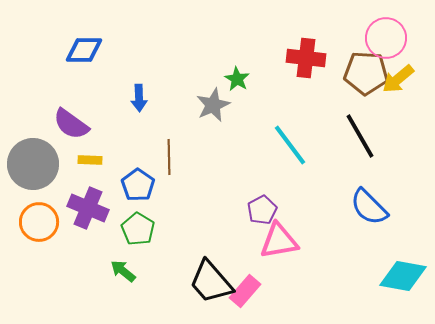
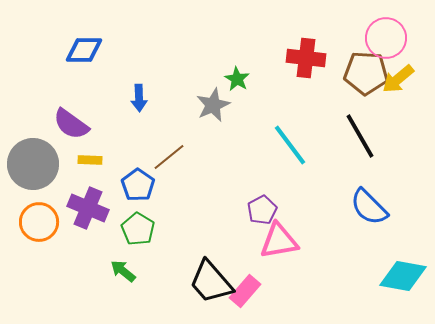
brown line: rotated 52 degrees clockwise
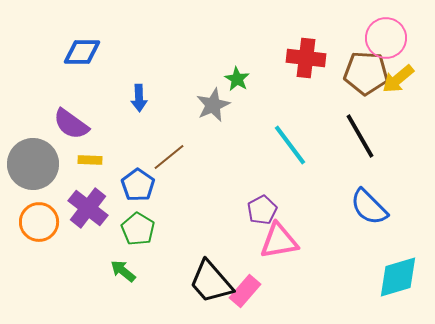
blue diamond: moved 2 px left, 2 px down
purple cross: rotated 15 degrees clockwise
cyan diamond: moved 5 px left, 1 px down; rotated 27 degrees counterclockwise
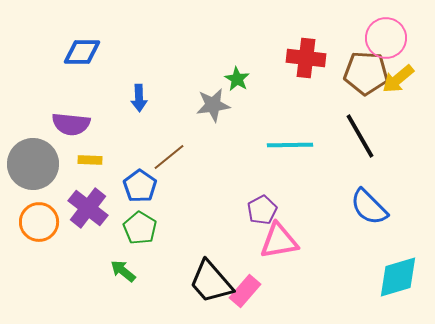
gray star: rotated 16 degrees clockwise
purple semicircle: rotated 30 degrees counterclockwise
cyan line: rotated 54 degrees counterclockwise
blue pentagon: moved 2 px right, 1 px down
green pentagon: moved 2 px right, 1 px up
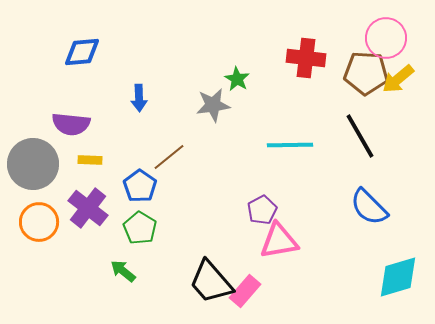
blue diamond: rotated 6 degrees counterclockwise
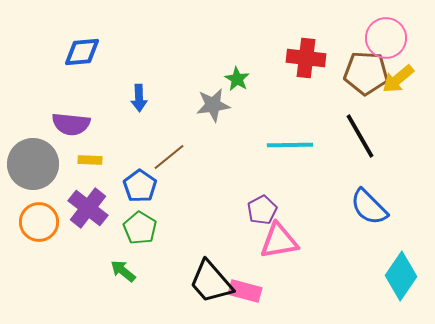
cyan diamond: moved 3 px right, 1 px up; rotated 39 degrees counterclockwise
pink rectangle: rotated 64 degrees clockwise
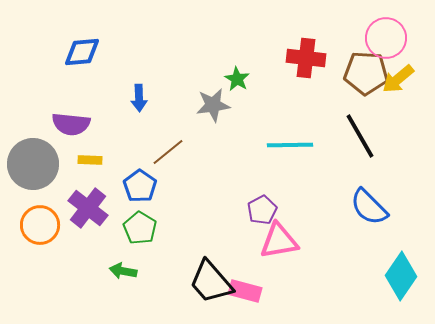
brown line: moved 1 px left, 5 px up
orange circle: moved 1 px right, 3 px down
green arrow: rotated 28 degrees counterclockwise
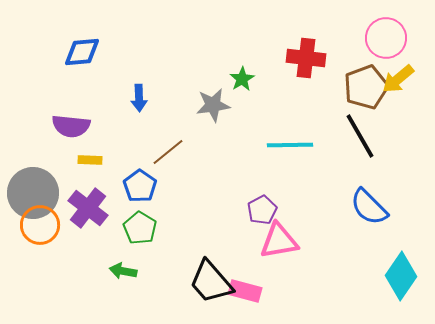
brown pentagon: moved 14 px down; rotated 24 degrees counterclockwise
green star: moved 5 px right; rotated 10 degrees clockwise
purple semicircle: moved 2 px down
gray circle: moved 29 px down
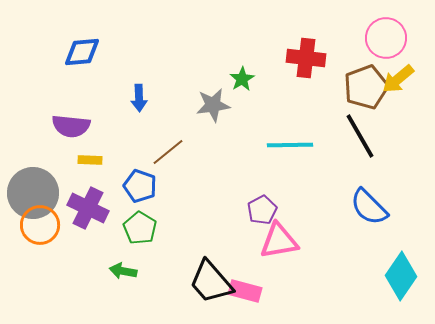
blue pentagon: rotated 16 degrees counterclockwise
purple cross: rotated 12 degrees counterclockwise
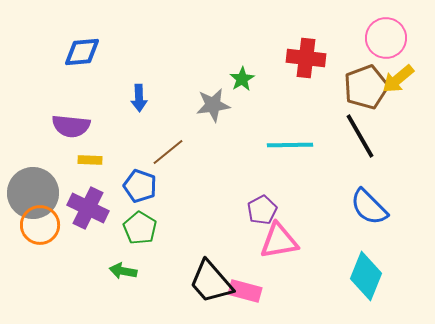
cyan diamond: moved 35 px left; rotated 12 degrees counterclockwise
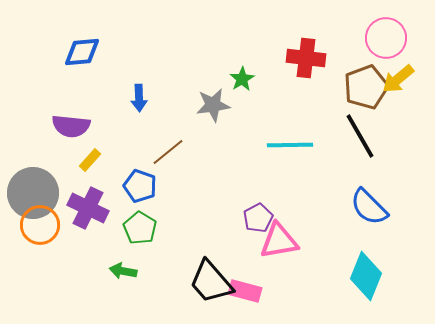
yellow rectangle: rotated 50 degrees counterclockwise
purple pentagon: moved 4 px left, 8 px down
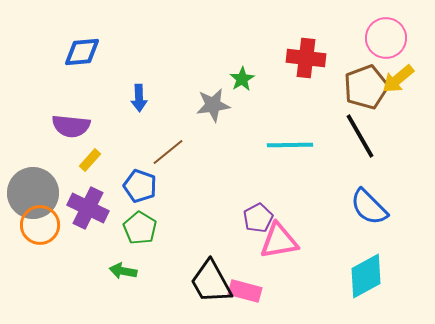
cyan diamond: rotated 39 degrees clockwise
black trapezoid: rotated 12 degrees clockwise
